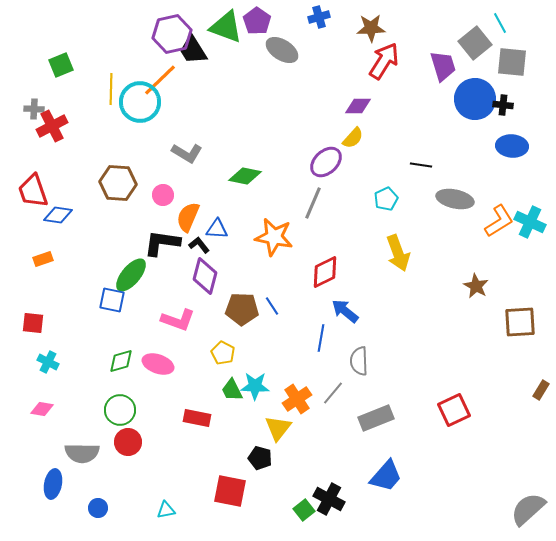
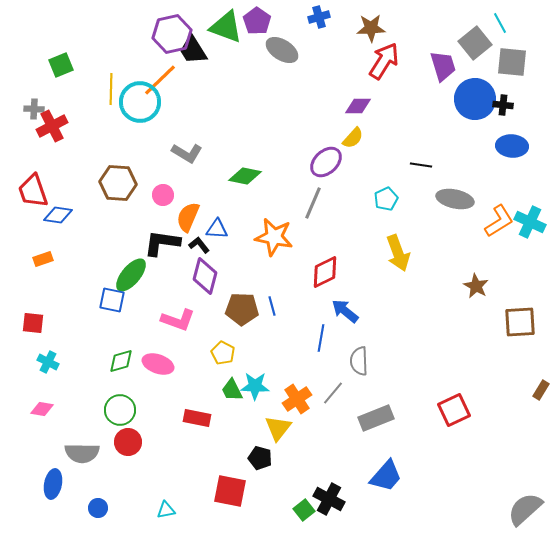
blue line at (272, 306): rotated 18 degrees clockwise
gray semicircle at (528, 509): moved 3 px left
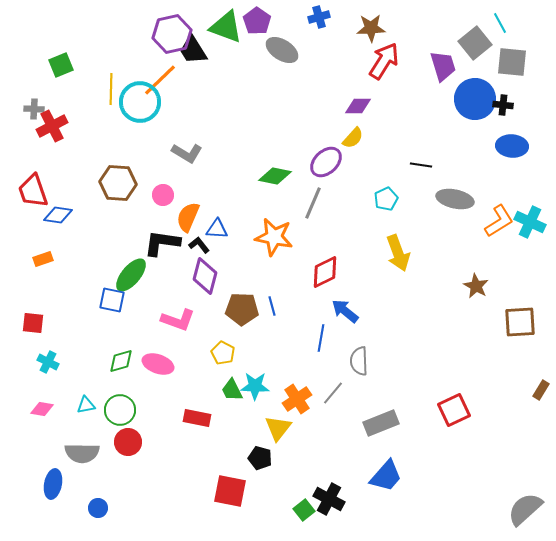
green diamond at (245, 176): moved 30 px right
gray rectangle at (376, 418): moved 5 px right, 5 px down
cyan triangle at (166, 510): moved 80 px left, 105 px up
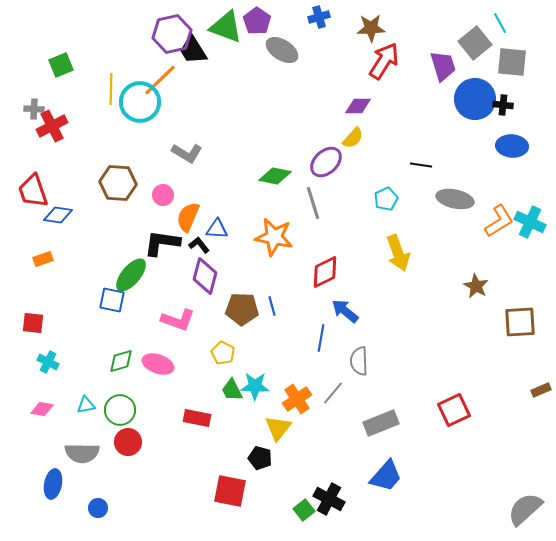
gray line at (313, 203): rotated 40 degrees counterclockwise
brown rectangle at (541, 390): rotated 36 degrees clockwise
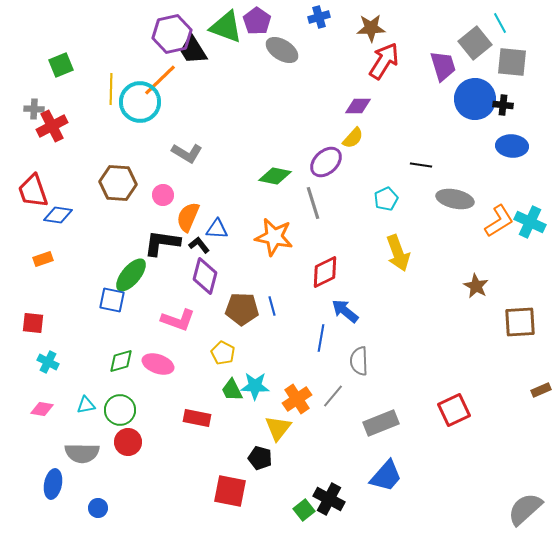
gray line at (333, 393): moved 3 px down
